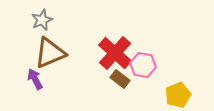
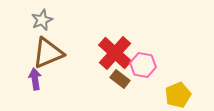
brown triangle: moved 2 px left
purple arrow: rotated 20 degrees clockwise
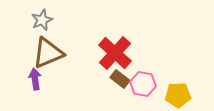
pink hexagon: moved 19 px down
yellow pentagon: rotated 20 degrees clockwise
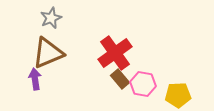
gray star: moved 9 px right, 2 px up
red cross: rotated 12 degrees clockwise
brown rectangle: rotated 12 degrees clockwise
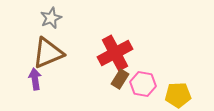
red cross: rotated 8 degrees clockwise
brown rectangle: rotated 72 degrees clockwise
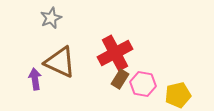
brown triangle: moved 12 px right, 9 px down; rotated 48 degrees clockwise
yellow pentagon: rotated 10 degrees counterclockwise
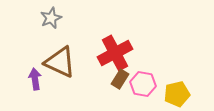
yellow pentagon: moved 1 px left, 1 px up
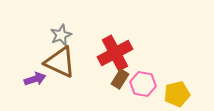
gray star: moved 10 px right, 17 px down
purple arrow: rotated 80 degrees clockwise
